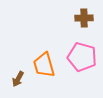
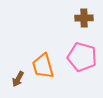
orange trapezoid: moved 1 px left, 1 px down
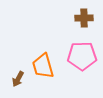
pink pentagon: moved 1 px up; rotated 16 degrees counterclockwise
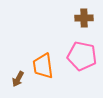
pink pentagon: rotated 12 degrees clockwise
orange trapezoid: rotated 8 degrees clockwise
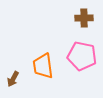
brown arrow: moved 5 px left
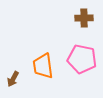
pink pentagon: moved 3 px down
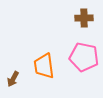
pink pentagon: moved 2 px right, 2 px up
orange trapezoid: moved 1 px right
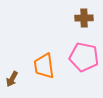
brown arrow: moved 1 px left
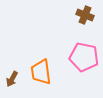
brown cross: moved 1 px right, 3 px up; rotated 24 degrees clockwise
orange trapezoid: moved 3 px left, 6 px down
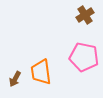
brown cross: rotated 36 degrees clockwise
brown arrow: moved 3 px right
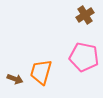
orange trapezoid: rotated 24 degrees clockwise
brown arrow: rotated 98 degrees counterclockwise
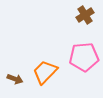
pink pentagon: rotated 16 degrees counterclockwise
orange trapezoid: moved 4 px right; rotated 28 degrees clockwise
